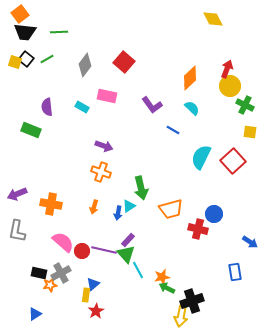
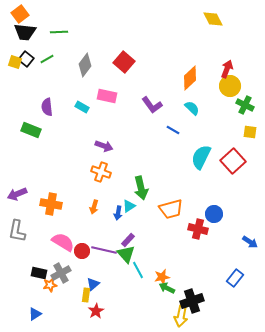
pink semicircle at (63, 242): rotated 10 degrees counterclockwise
blue rectangle at (235, 272): moved 6 px down; rotated 48 degrees clockwise
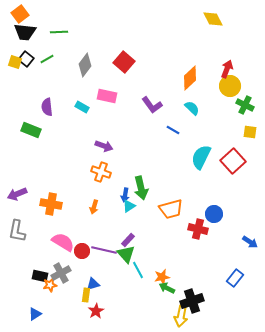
blue arrow at (118, 213): moved 7 px right, 18 px up
black rectangle at (39, 273): moved 1 px right, 3 px down
blue triangle at (93, 284): rotated 24 degrees clockwise
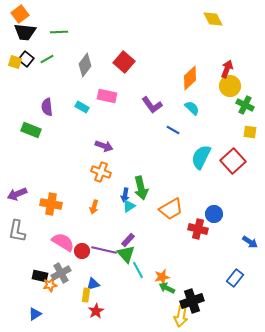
orange trapezoid at (171, 209): rotated 15 degrees counterclockwise
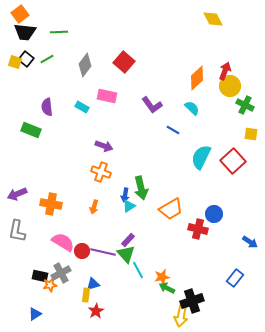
red arrow at (227, 69): moved 2 px left, 2 px down
orange diamond at (190, 78): moved 7 px right
yellow square at (250, 132): moved 1 px right, 2 px down
purple line at (104, 250): moved 1 px left, 2 px down
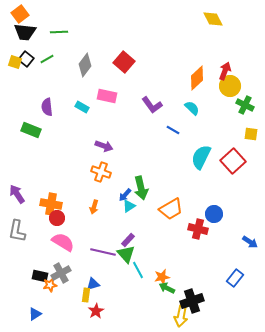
purple arrow at (17, 194): rotated 78 degrees clockwise
blue arrow at (125, 195): rotated 32 degrees clockwise
red circle at (82, 251): moved 25 px left, 33 px up
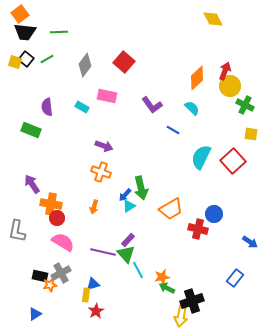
purple arrow at (17, 194): moved 15 px right, 10 px up
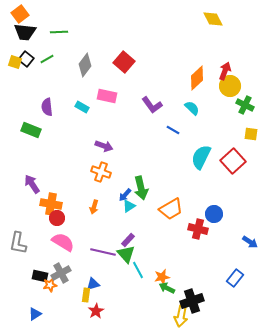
gray L-shape at (17, 231): moved 1 px right, 12 px down
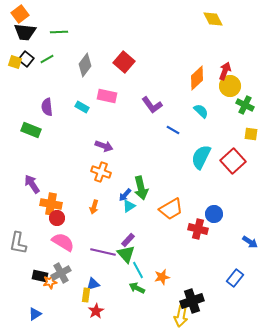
cyan semicircle at (192, 108): moved 9 px right, 3 px down
orange star at (50, 285): moved 3 px up
green arrow at (167, 288): moved 30 px left
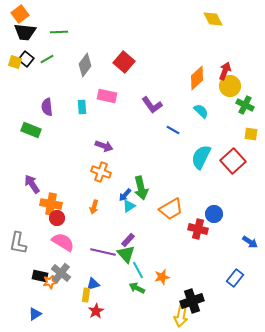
cyan rectangle at (82, 107): rotated 56 degrees clockwise
gray cross at (61, 273): rotated 24 degrees counterclockwise
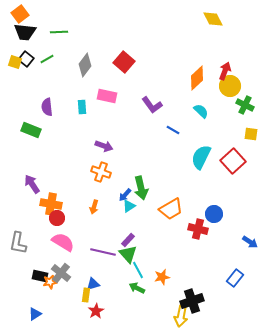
green triangle at (126, 254): moved 2 px right
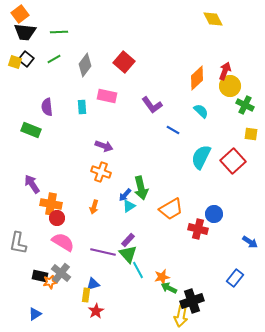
green line at (47, 59): moved 7 px right
green arrow at (137, 288): moved 32 px right
